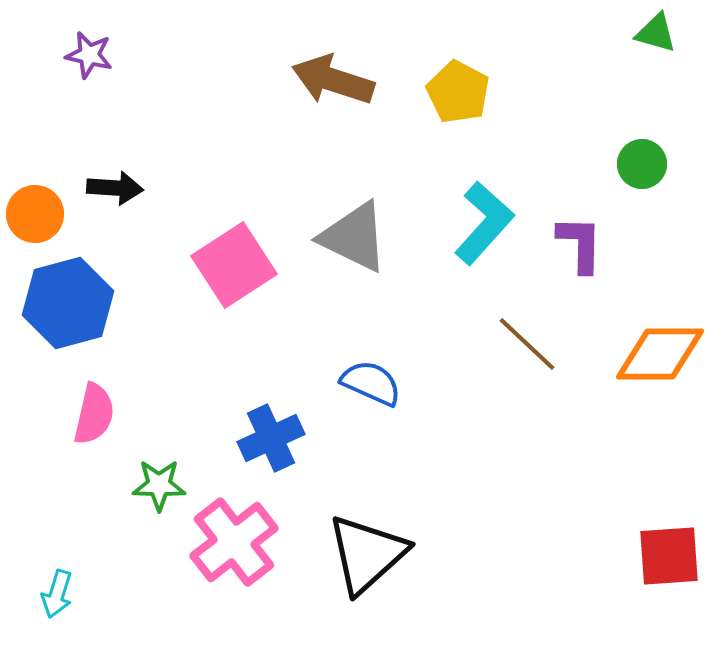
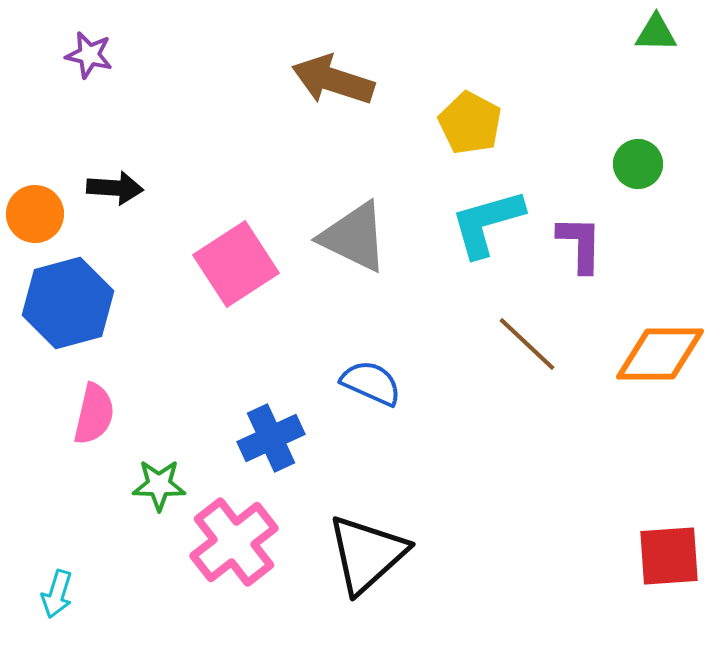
green triangle: rotated 15 degrees counterclockwise
yellow pentagon: moved 12 px right, 31 px down
green circle: moved 4 px left
cyan L-shape: moved 3 px right; rotated 148 degrees counterclockwise
pink square: moved 2 px right, 1 px up
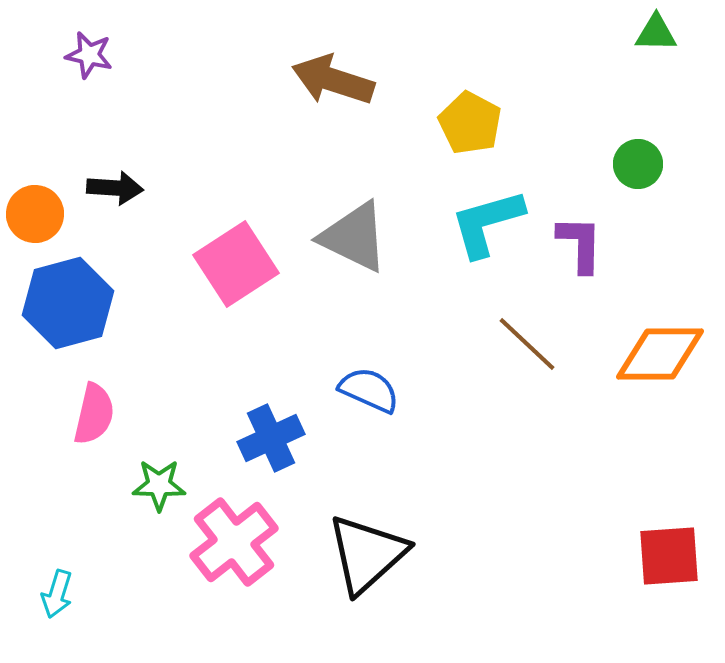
blue semicircle: moved 2 px left, 7 px down
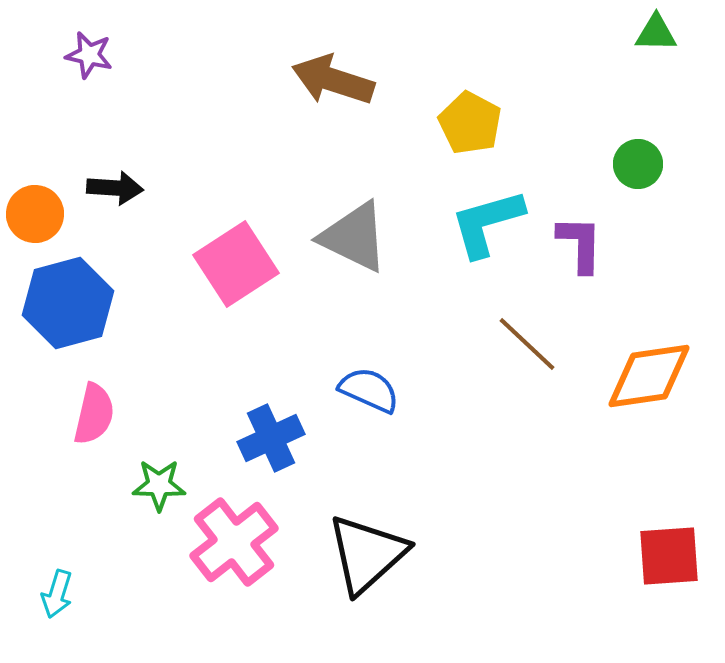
orange diamond: moved 11 px left, 22 px down; rotated 8 degrees counterclockwise
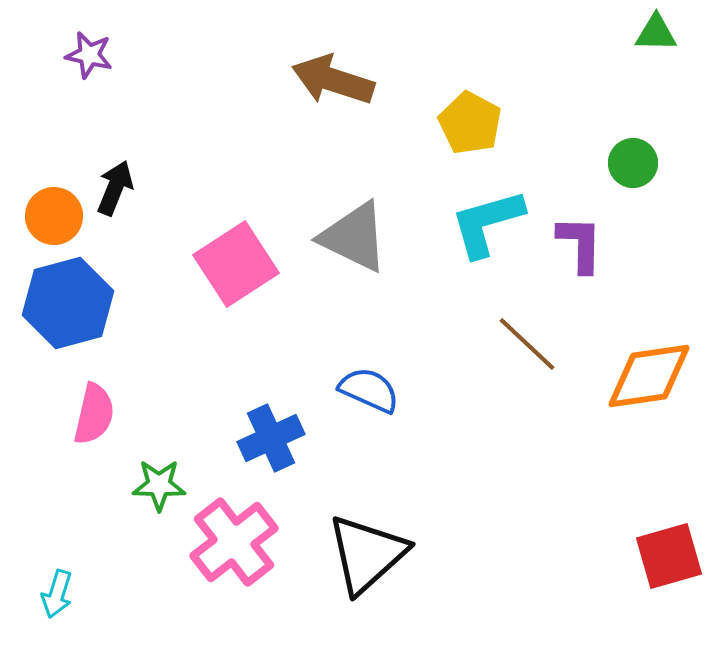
green circle: moved 5 px left, 1 px up
black arrow: rotated 72 degrees counterclockwise
orange circle: moved 19 px right, 2 px down
red square: rotated 12 degrees counterclockwise
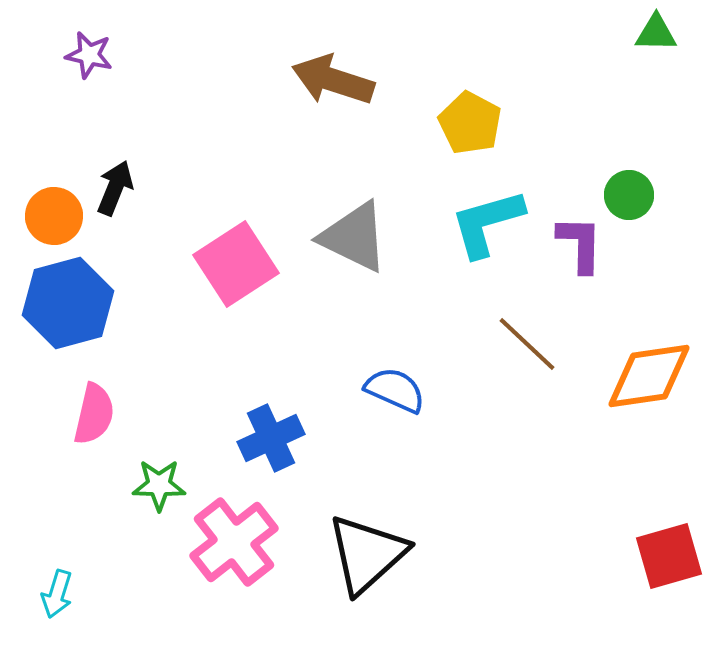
green circle: moved 4 px left, 32 px down
blue semicircle: moved 26 px right
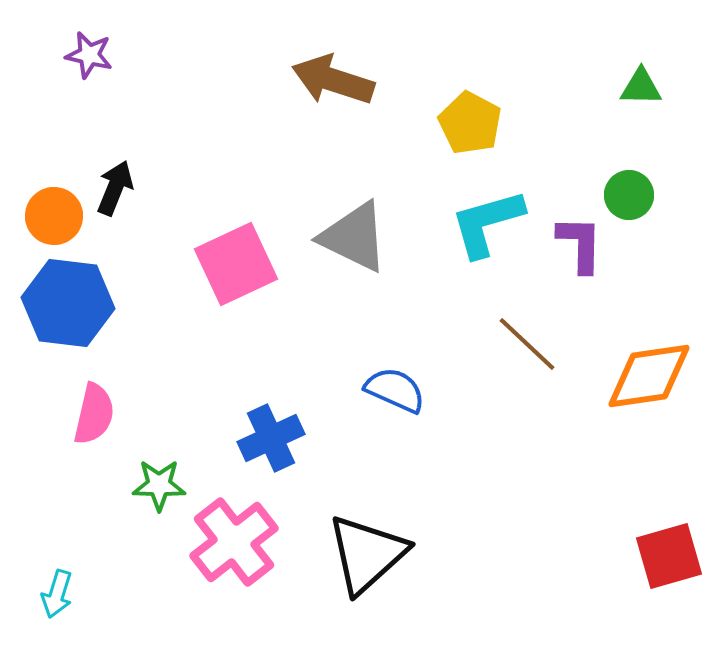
green triangle: moved 15 px left, 54 px down
pink square: rotated 8 degrees clockwise
blue hexagon: rotated 22 degrees clockwise
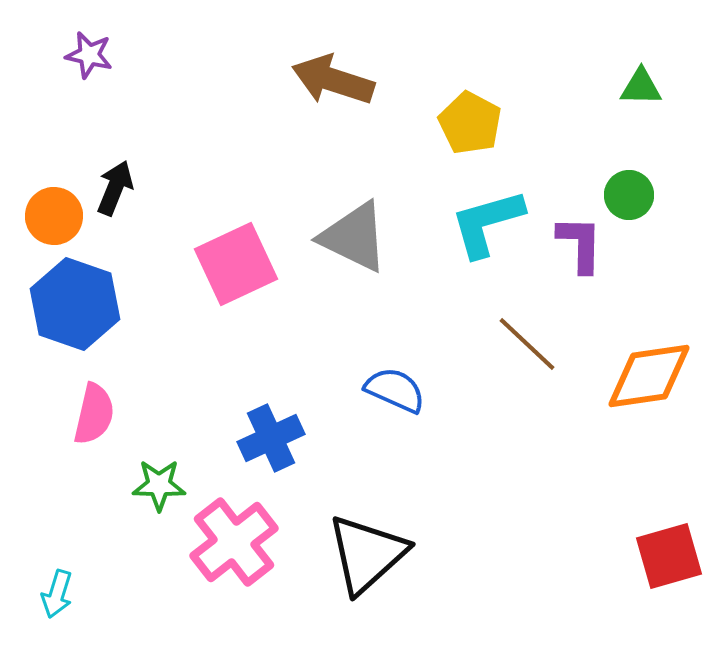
blue hexagon: moved 7 px right, 1 px down; rotated 12 degrees clockwise
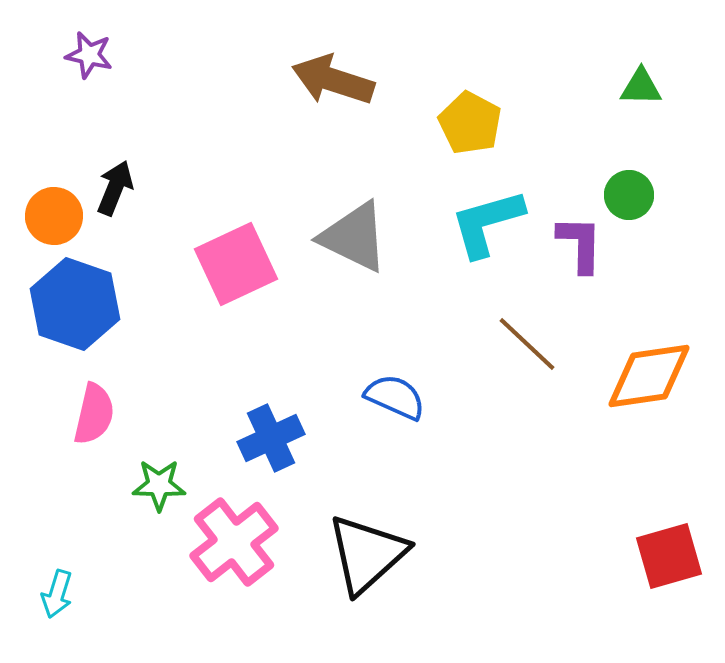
blue semicircle: moved 7 px down
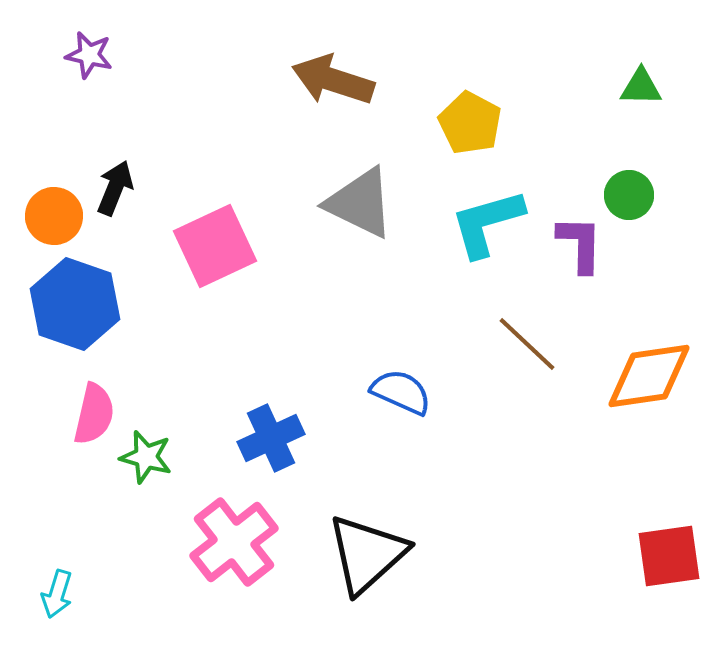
gray triangle: moved 6 px right, 34 px up
pink square: moved 21 px left, 18 px up
blue semicircle: moved 6 px right, 5 px up
green star: moved 13 px left, 28 px up; rotated 14 degrees clockwise
red square: rotated 8 degrees clockwise
